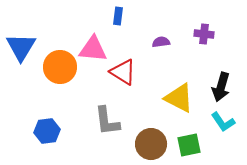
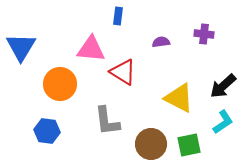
pink triangle: moved 2 px left
orange circle: moved 17 px down
black arrow: moved 2 px right, 1 px up; rotated 32 degrees clockwise
cyan L-shape: rotated 90 degrees counterclockwise
blue hexagon: rotated 15 degrees clockwise
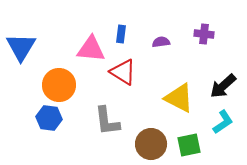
blue rectangle: moved 3 px right, 18 px down
orange circle: moved 1 px left, 1 px down
blue hexagon: moved 2 px right, 13 px up
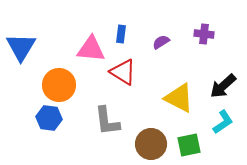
purple semicircle: rotated 24 degrees counterclockwise
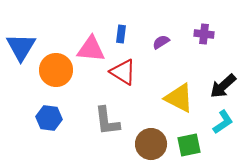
orange circle: moved 3 px left, 15 px up
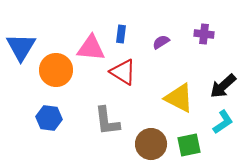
pink triangle: moved 1 px up
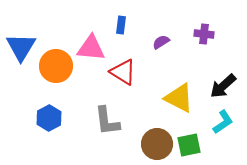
blue rectangle: moved 9 px up
orange circle: moved 4 px up
blue hexagon: rotated 25 degrees clockwise
brown circle: moved 6 px right
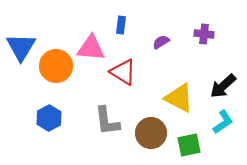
brown circle: moved 6 px left, 11 px up
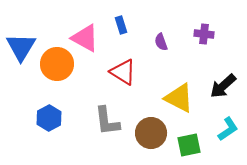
blue rectangle: rotated 24 degrees counterclockwise
purple semicircle: rotated 78 degrees counterclockwise
pink triangle: moved 6 px left, 10 px up; rotated 24 degrees clockwise
orange circle: moved 1 px right, 2 px up
cyan L-shape: moved 5 px right, 7 px down
